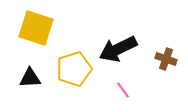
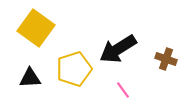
yellow square: rotated 18 degrees clockwise
black arrow: rotated 6 degrees counterclockwise
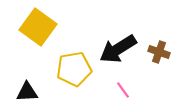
yellow square: moved 2 px right, 1 px up
brown cross: moved 7 px left, 7 px up
yellow pentagon: rotated 8 degrees clockwise
black triangle: moved 3 px left, 14 px down
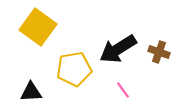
black triangle: moved 4 px right
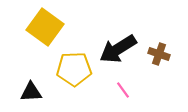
yellow square: moved 7 px right
brown cross: moved 2 px down
yellow pentagon: rotated 8 degrees clockwise
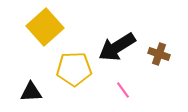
yellow square: rotated 12 degrees clockwise
black arrow: moved 1 px left, 2 px up
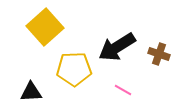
pink line: rotated 24 degrees counterclockwise
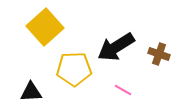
black arrow: moved 1 px left
